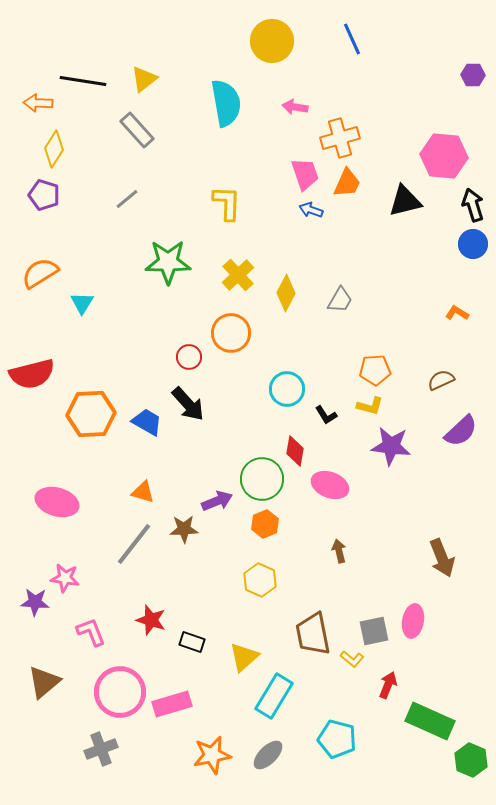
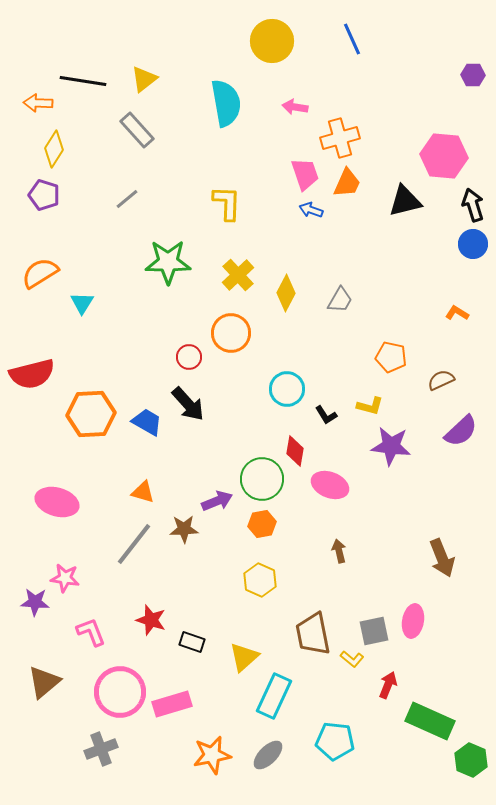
orange pentagon at (375, 370): moved 16 px right, 13 px up; rotated 16 degrees clockwise
orange hexagon at (265, 524): moved 3 px left; rotated 12 degrees clockwise
cyan rectangle at (274, 696): rotated 6 degrees counterclockwise
cyan pentagon at (337, 739): moved 2 px left, 2 px down; rotated 9 degrees counterclockwise
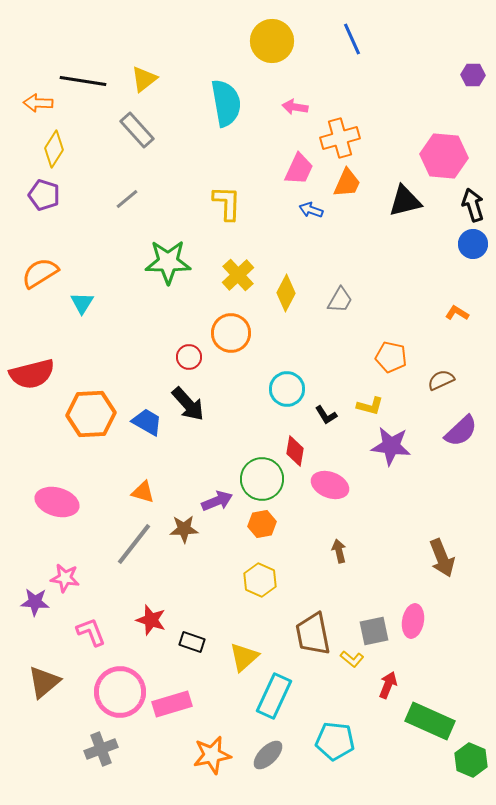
pink trapezoid at (305, 174): moved 6 px left, 5 px up; rotated 44 degrees clockwise
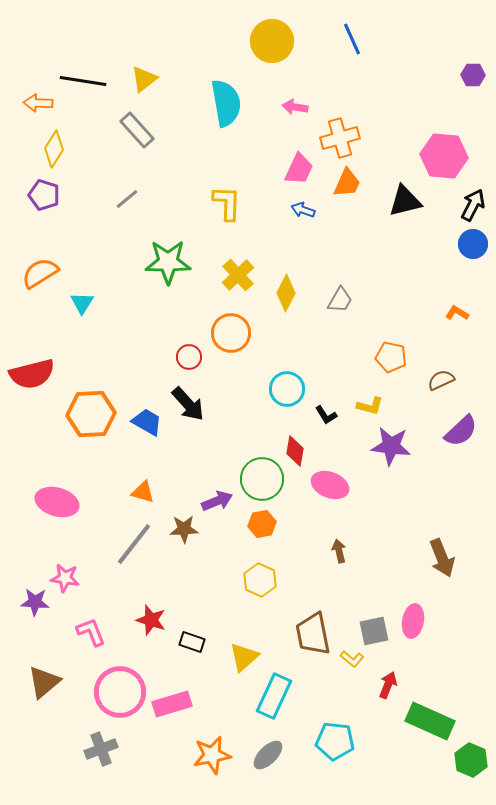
black arrow at (473, 205): rotated 44 degrees clockwise
blue arrow at (311, 210): moved 8 px left
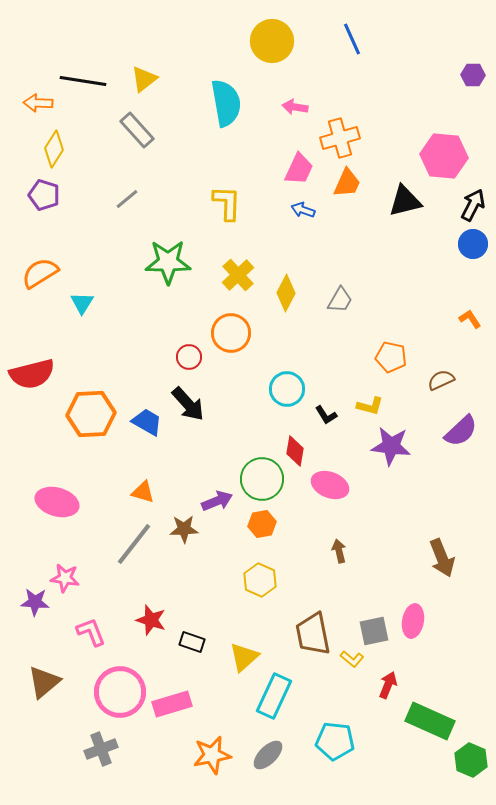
orange L-shape at (457, 313): moved 13 px right, 6 px down; rotated 25 degrees clockwise
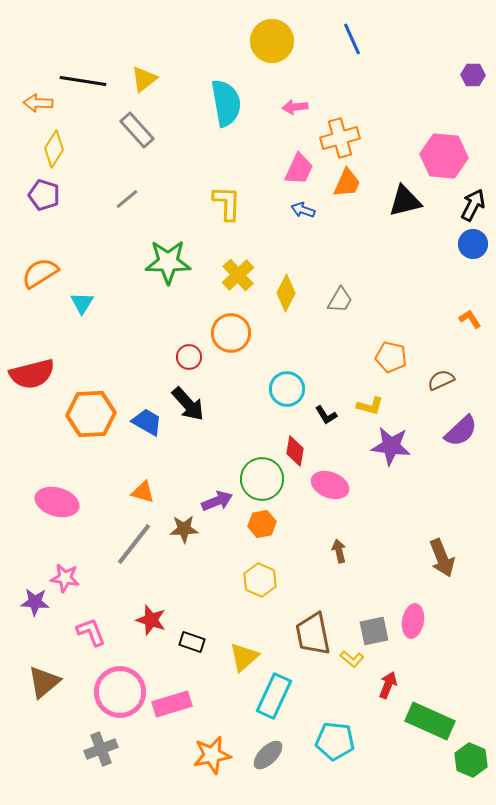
pink arrow at (295, 107): rotated 15 degrees counterclockwise
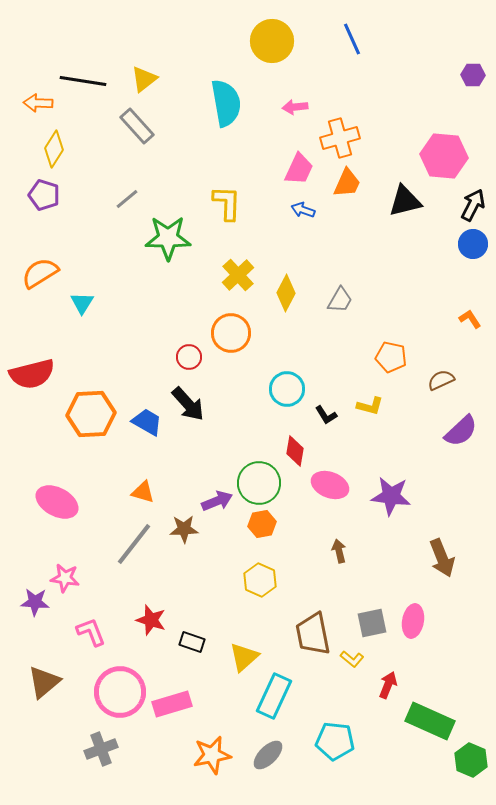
gray rectangle at (137, 130): moved 4 px up
green star at (168, 262): moved 24 px up
purple star at (391, 446): moved 50 px down
green circle at (262, 479): moved 3 px left, 4 px down
pink ellipse at (57, 502): rotated 12 degrees clockwise
gray square at (374, 631): moved 2 px left, 8 px up
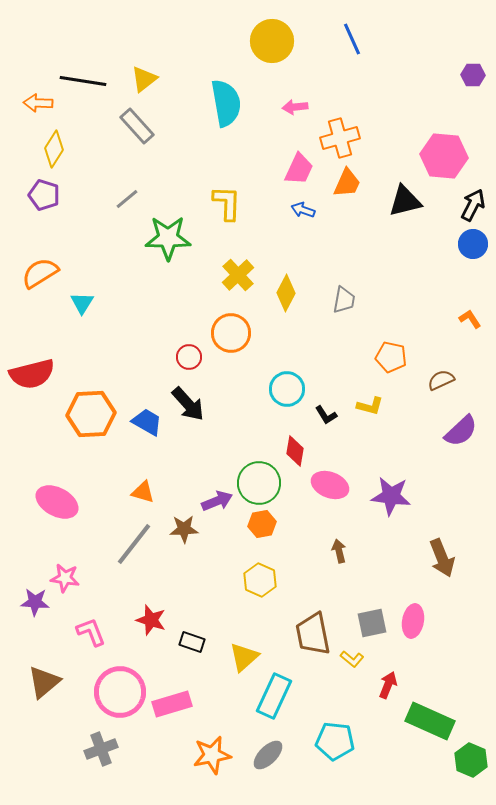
gray trapezoid at (340, 300): moved 4 px right; rotated 20 degrees counterclockwise
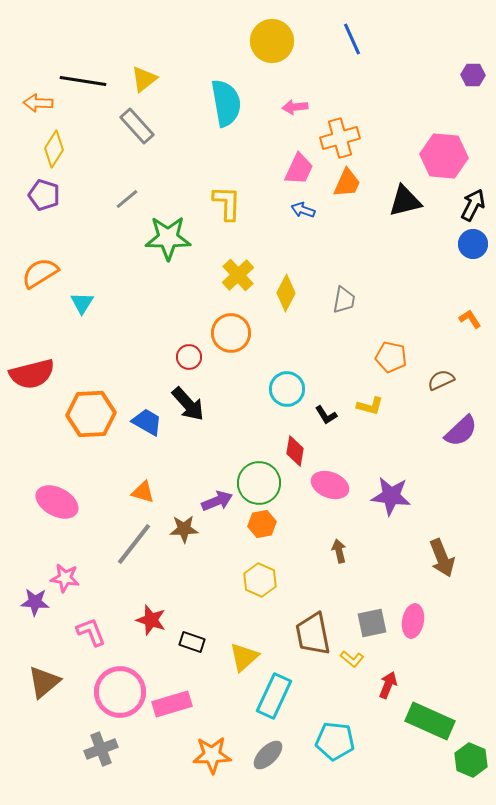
orange star at (212, 755): rotated 9 degrees clockwise
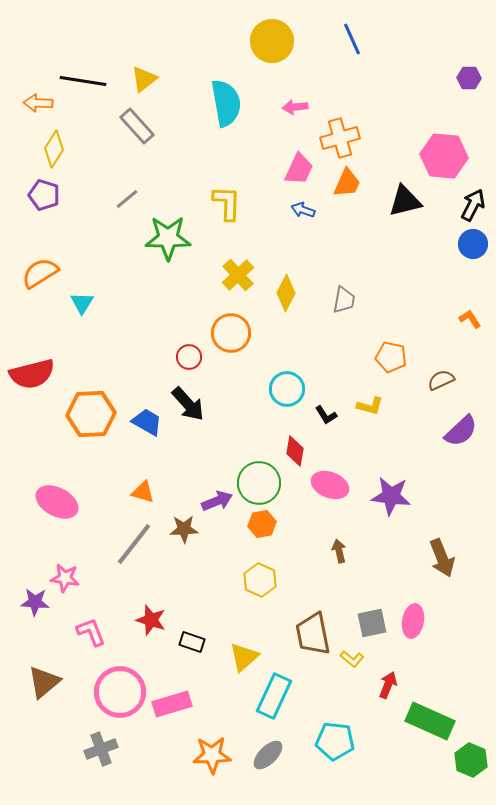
purple hexagon at (473, 75): moved 4 px left, 3 px down
